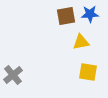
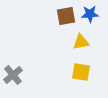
yellow square: moved 7 px left
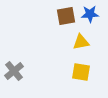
gray cross: moved 1 px right, 4 px up
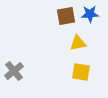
yellow triangle: moved 3 px left, 1 px down
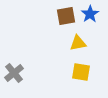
blue star: rotated 30 degrees counterclockwise
gray cross: moved 2 px down
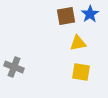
gray cross: moved 6 px up; rotated 30 degrees counterclockwise
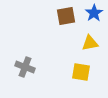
blue star: moved 4 px right, 1 px up
yellow triangle: moved 12 px right
gray cross: moved 11 px right
